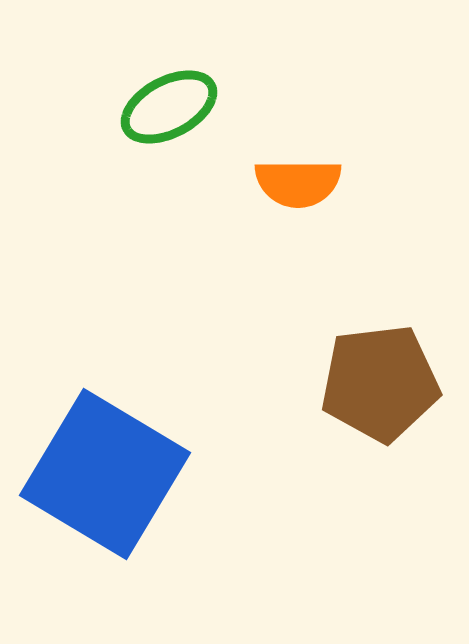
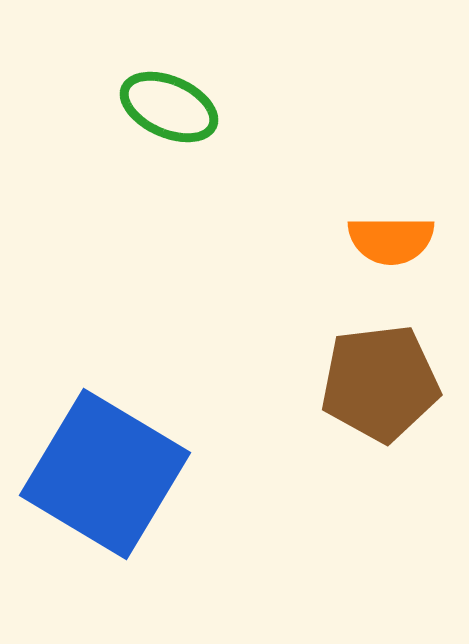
green ellipse: rotated 52 degrees clockwise
orange semicircle: moved 93 px right, 57 px down
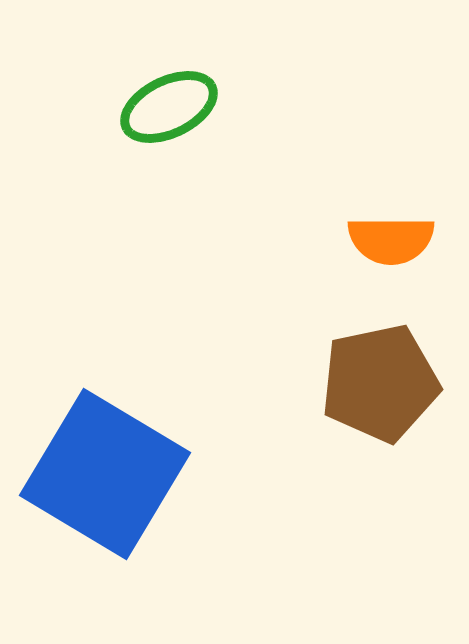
green ellipse: rotated 50 degrees counterclockwise
brown pentagon: rotated 5 degrees counterclockwise
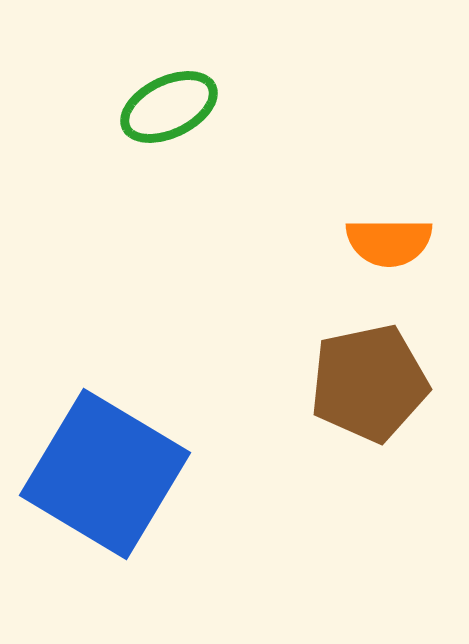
orange semicircle: moved 2 px left, 2 px down
brown pentagon: moved 11 px left
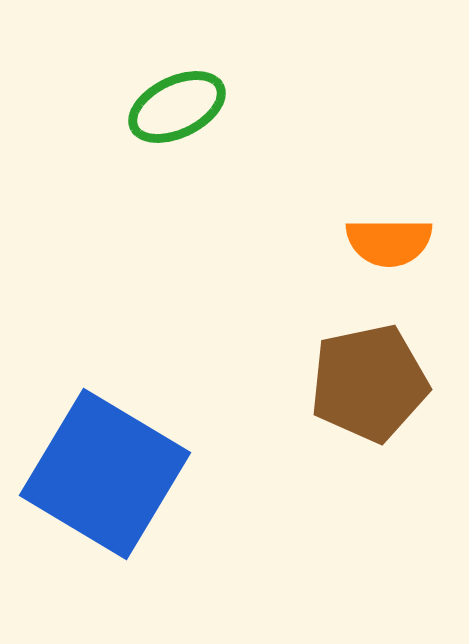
green ellipse: moved 8 px right
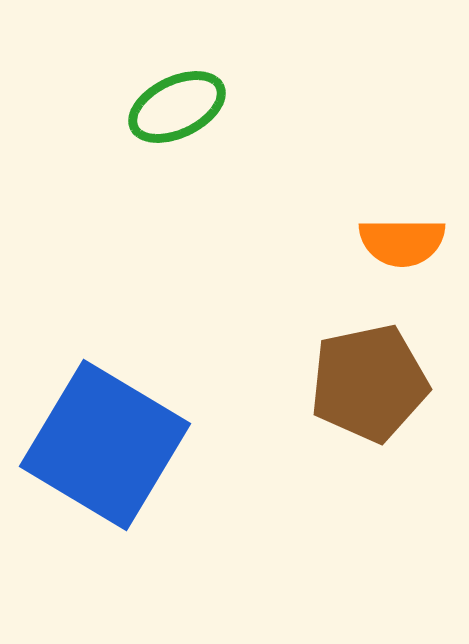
orange semicircle: moved 13 px right
blue square: moved 29 px up
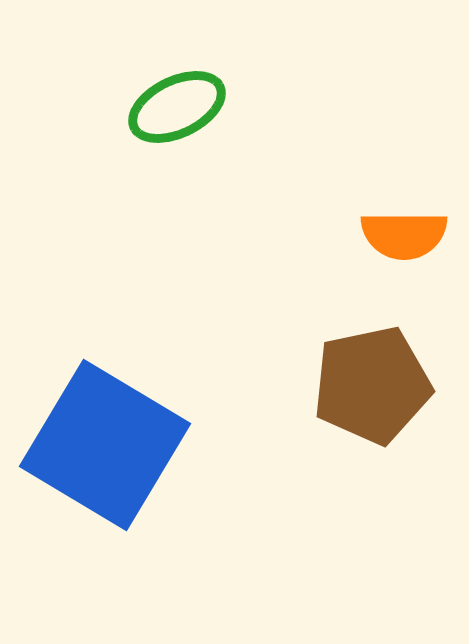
orange semicircle: moved 2 px right, 7 px up
brown pentagon: moved 3 px right, 2 px down
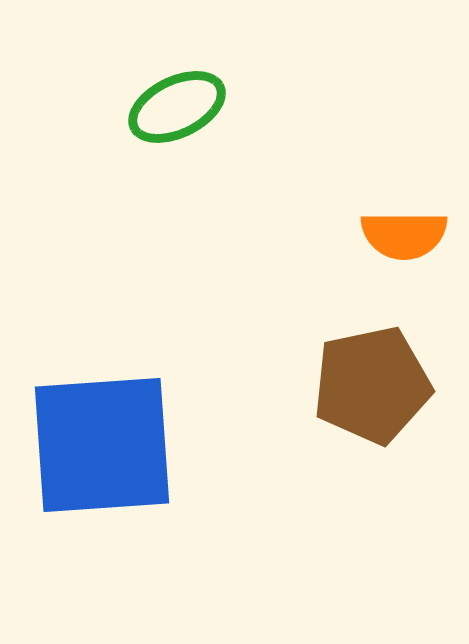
blue square: moved 3 px left; rotated 35 degrees counterclockwise
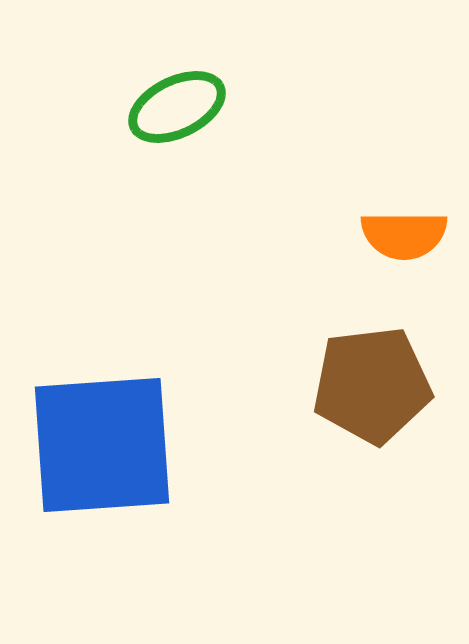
brown pentagon: rotated 5 degrees clockwise
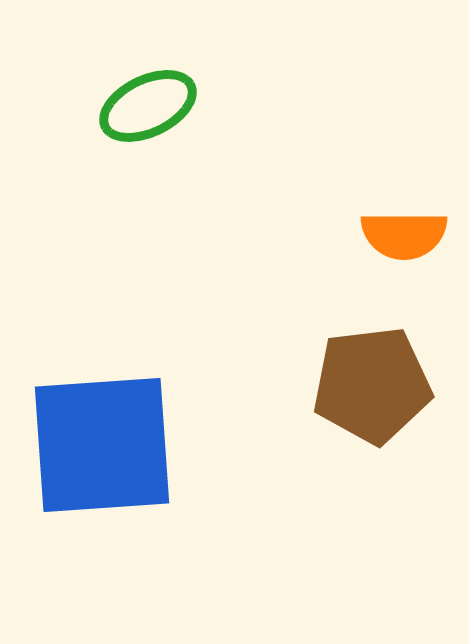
green ellipse: moved 29 px left, 1 px up
